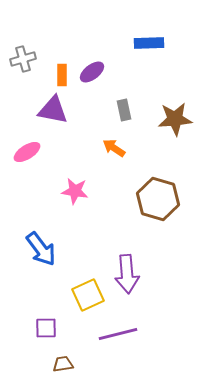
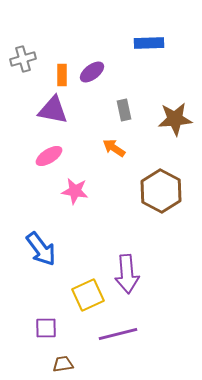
pink ellipse: moved 22 px right, 4 px down
brown hexagon: moved 3 px right, 8 px up; rotated 12 degrees clockwise
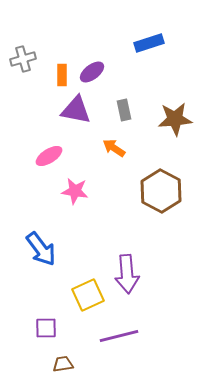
blue rectangle: rotated 16 degrees counterclockwise
purple triangle: moved 23 px right
purple line: moved 1 px right, 2 px down
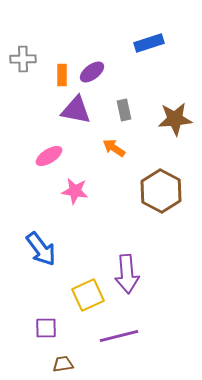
gray cross: rotated 15 degrees clockwise
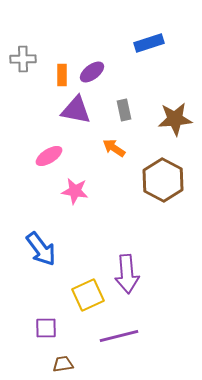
brown hexagon: moved 2 px right, 11 px up
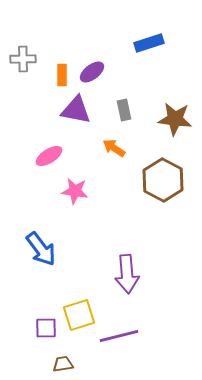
brown star: rotated 12 degrees clockwise
yellow square: moved 9 px left, 20 px down; rotated 8 degrees clockwise
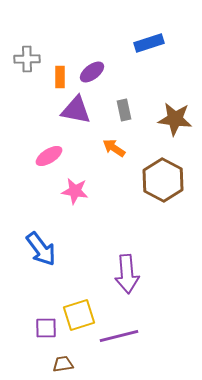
gray cross: moved 4 px right
orange rectangle: moved 2 px left, 2 px down
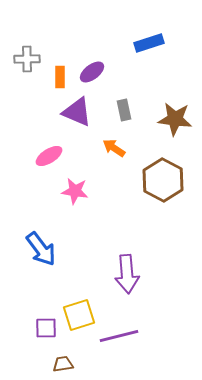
purple triangle: moved 1 px right, 2 px down; rotated 12 degrees clockwise
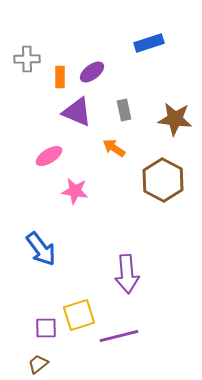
brown trapezoid: moved 25 px left; rotated 30 degrees counterclockwise
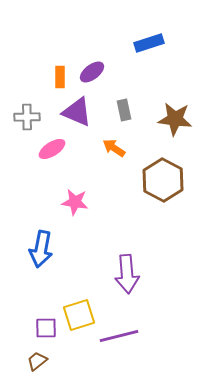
gray cross: moved 58 px down
pink ellipse: moved 3 px right, 7 px up
pink star: moved 11 px down
blue arrow: rotated 48 degrees clockwise
brown trapezoid: moved 1 px left, 3 px up
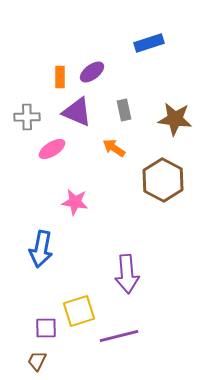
yellow square: moved 4 px up
brown trapezoid: rotated 25 degrees counterclockwise
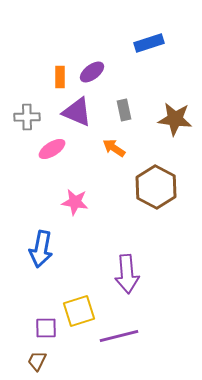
brown hexagon: moved 7 px left, 7 px down
